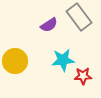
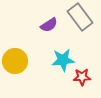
gray rectangle: moved 1 px right
red star: moved 1 px left, 1 px down
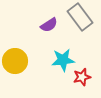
red star: rotated 12 degrees counterclockwise
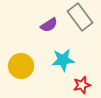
yellow circle: moved 6 px right, 5 px down
red star: moved 8 px down
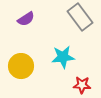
purple semicircle: moved 23 px left, 6 px up
cyan star: moved 3 px up
red star: rotated 18 degrees clockwise
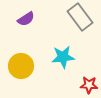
red star: moved 7 px right
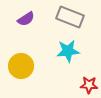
gray rectangle: moved 10 px left; rotated 32 degrees counterclockwise
cyan star: moved 5 px right, 6 px up
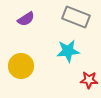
gray rectangle: moved 6 px right
red star: moved 5 px up
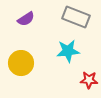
yellow circle: moved 3 px up
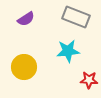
yellow circle: moved 3 px right, 4 px down
